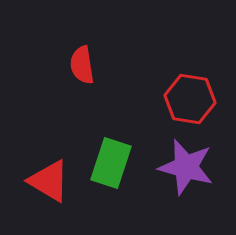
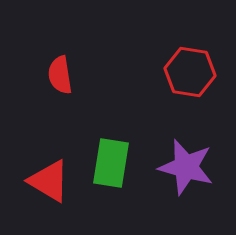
red semicircle: moved 22 px left, 10 px down
red hexagon: moved 27 px up
green rectangle: rotated 9 degrees counterclockwise
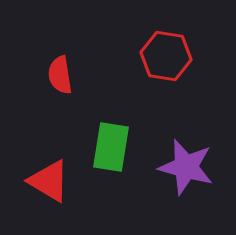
red hexagon: moved 24 px left, 16 px up
green rectangle: moved 16 px up
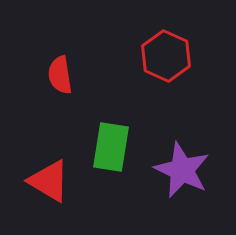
red hexagon: rotated 15 degrees clockwise
purple star: moved 4 px left, 3 px down; rotated 10 degrees clockwise
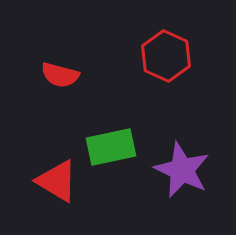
red semicircle: rotated 66 degrees counterclockwise
green rectangle: rotated 69 degrees clockwise
red triangle: moved 8 px right
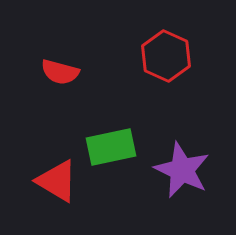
red semicircle: moved 3 px up
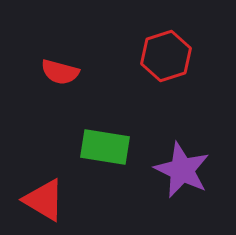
red hexagon: rotated 18 degrees clockwise
green rectangle: moved 6 px left; rotated 21 degrees clockwise
red triangle: moved 13 px left, 19 px down
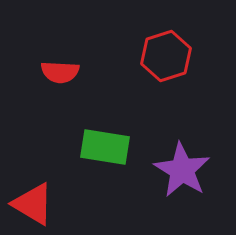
red semicircle: rotated 12 degrees counterclockwise
purple star: rotated 6 degrees clockwise
red triangle: moved 11 px left, 4 px down
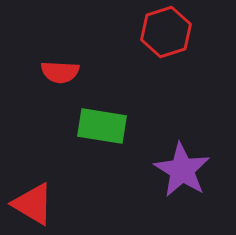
red hexagon: moved 24 px up
green rectangle: moved 3 px left, 21 px up
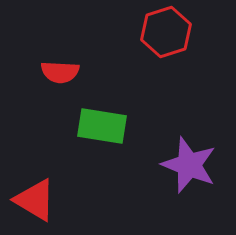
purple star: moved 7 px right, 5 px up; rotated 10 degrees counterclockwise
red triangle: moved 2 px right, 4 px up
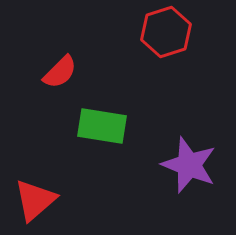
red semicircle: rotated 48 degrees counterclockwise
red triangle: rotated 48 degrees clockwise
